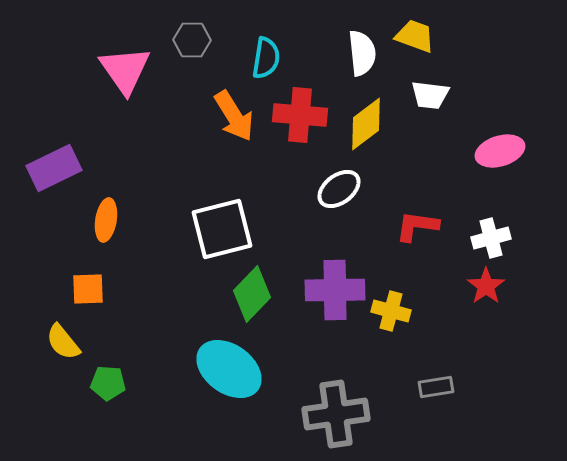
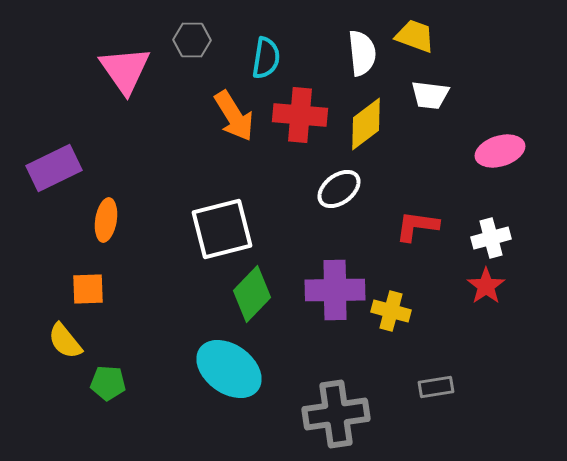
yellow semicircle: moved 2 px right, 1 px up
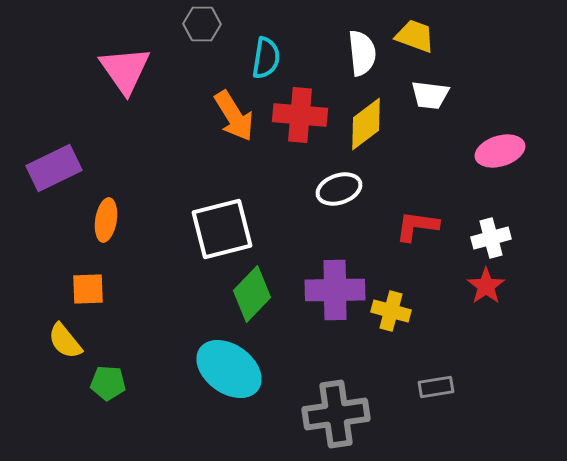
gray hexagon: moved 10 px right, 16 px up
white ellipse: rotated 18 degrees clockwise
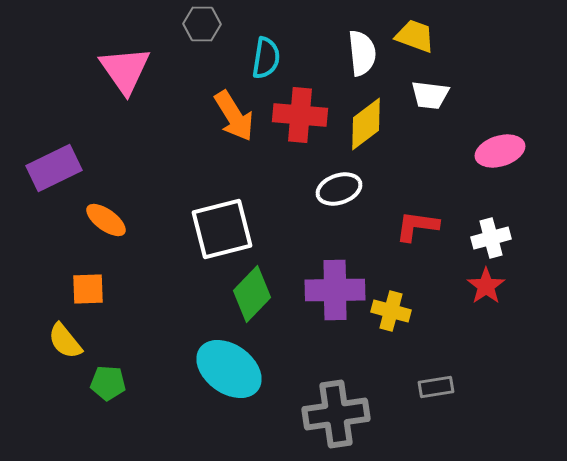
orange ellipse: rotated 63 degrees counterclockwise
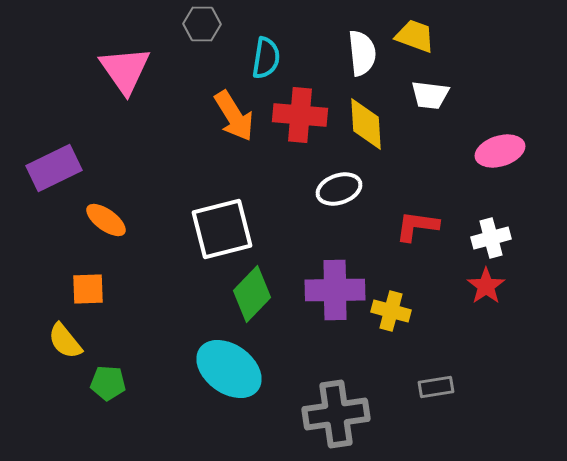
yellow diamond: rotated 56 degrees counterclockwise
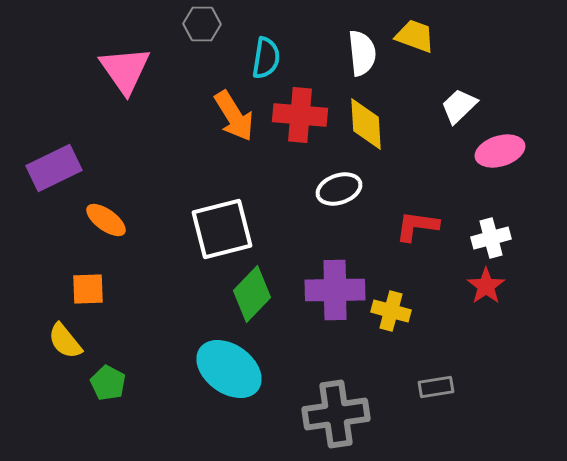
white trapezoid: moved 29 px right, 11 px down; rotated 129 degrees clockwise
green pentagon: rotated 24 degrees clockwise
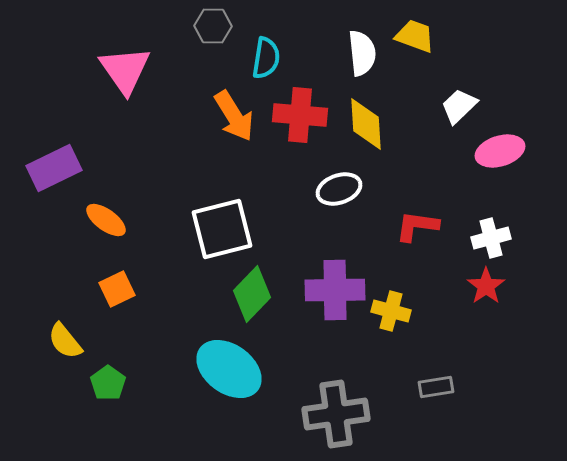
gray hexagon: moved 11 px right, 2 px down
orange square: moved 29 px right; rotated 24 degrees counterclockwise
green pentagon: rotated 8 degrees clockwise
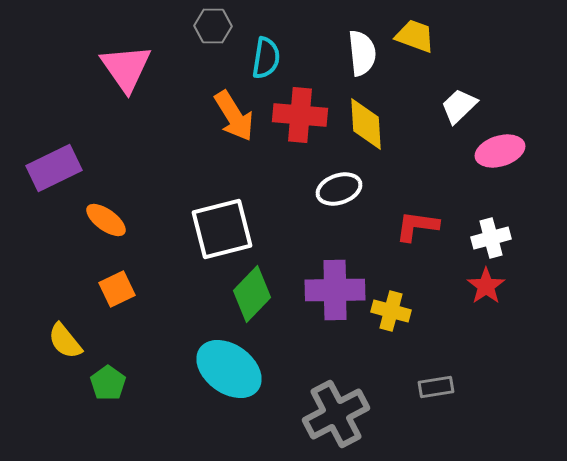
pink triangle: moved 1 px right, 2 px up
gray cross: rotated 20 degrees counterclockwise
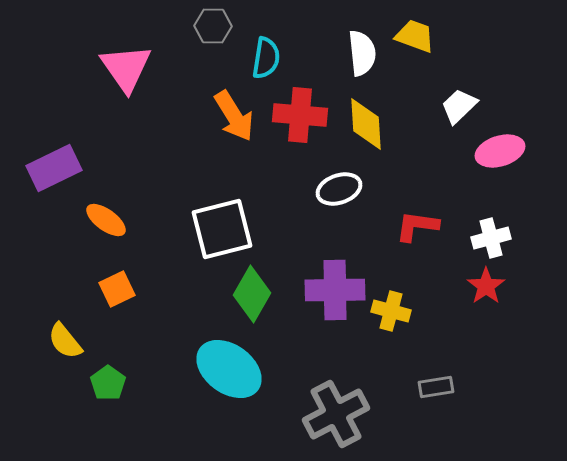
green diamond: rotated 14 degrees counterclockwise
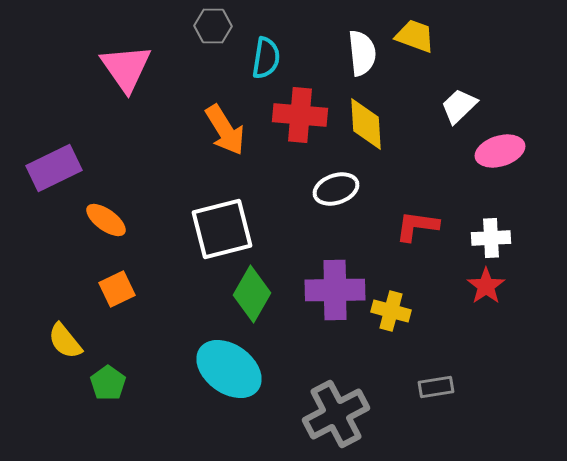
orange arrow: moved 9 px left, 14 px down
white ellipse: moved 3 px left
white cross: rotated 12 degrees clockwise
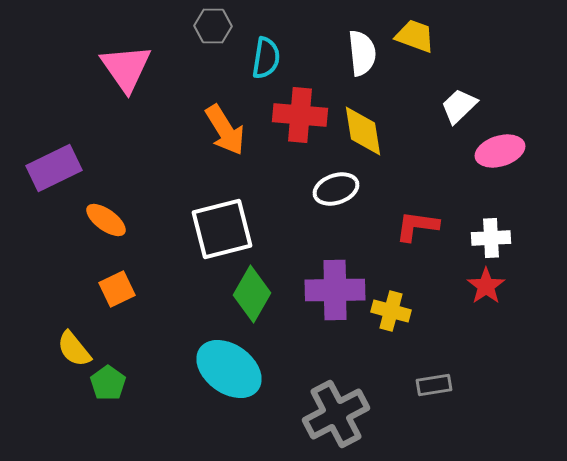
yellow diamond: moved 3 px left, 7 px down; rotated 6 degrees counterclockwise
yellow semicircle: moved 9 px right, 8 px down
gray rectangle: moved 2 px left, 2 px up
